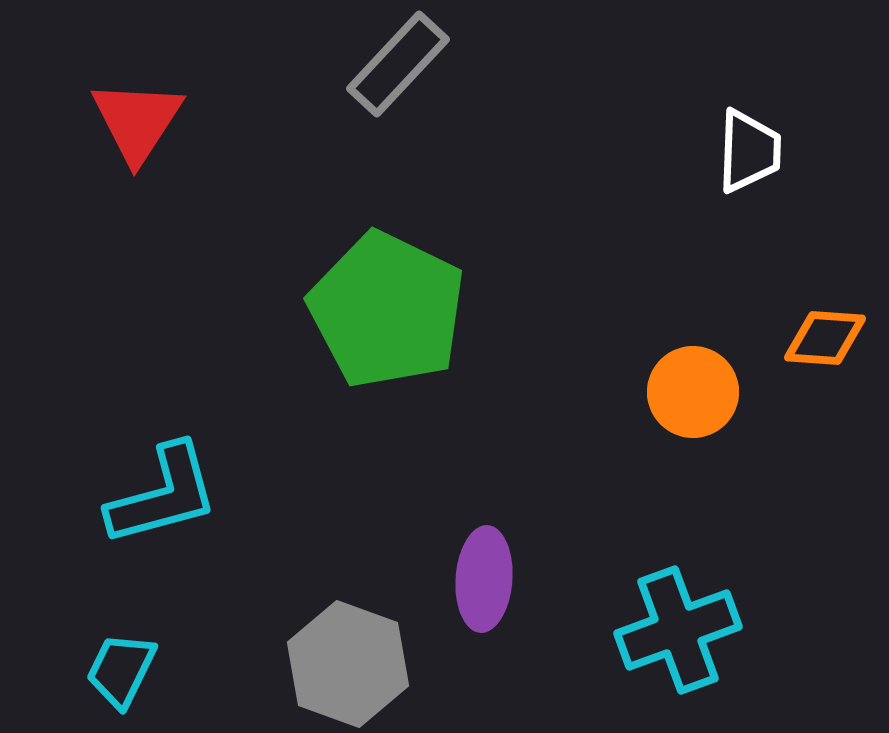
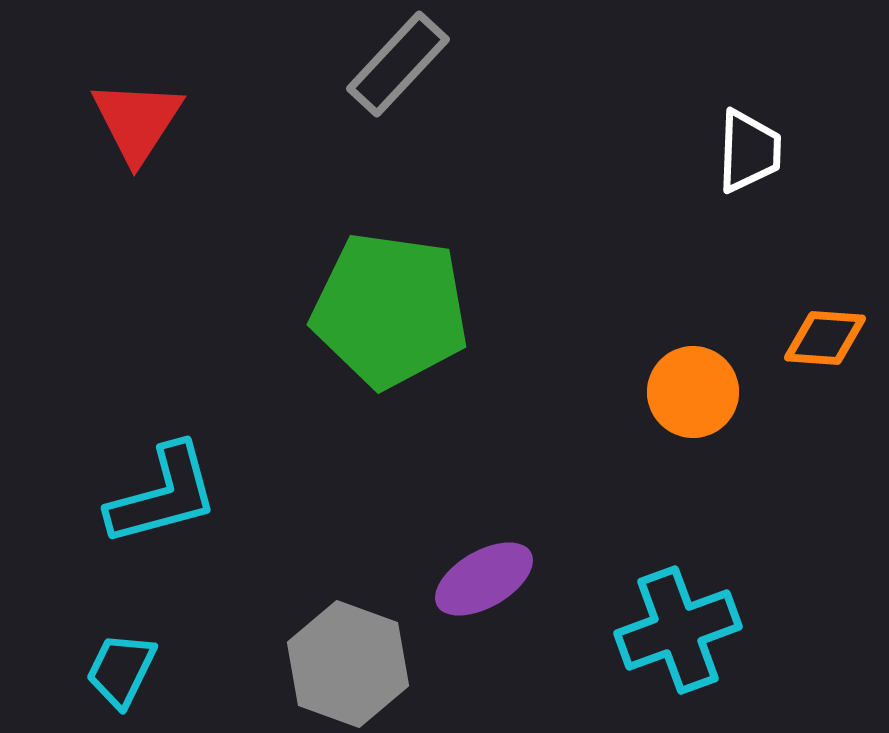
green pentagon: moved 3 px right; rotated 18 degrees counterclockwise
purple ellipse: rotated 56 degrees clockwise
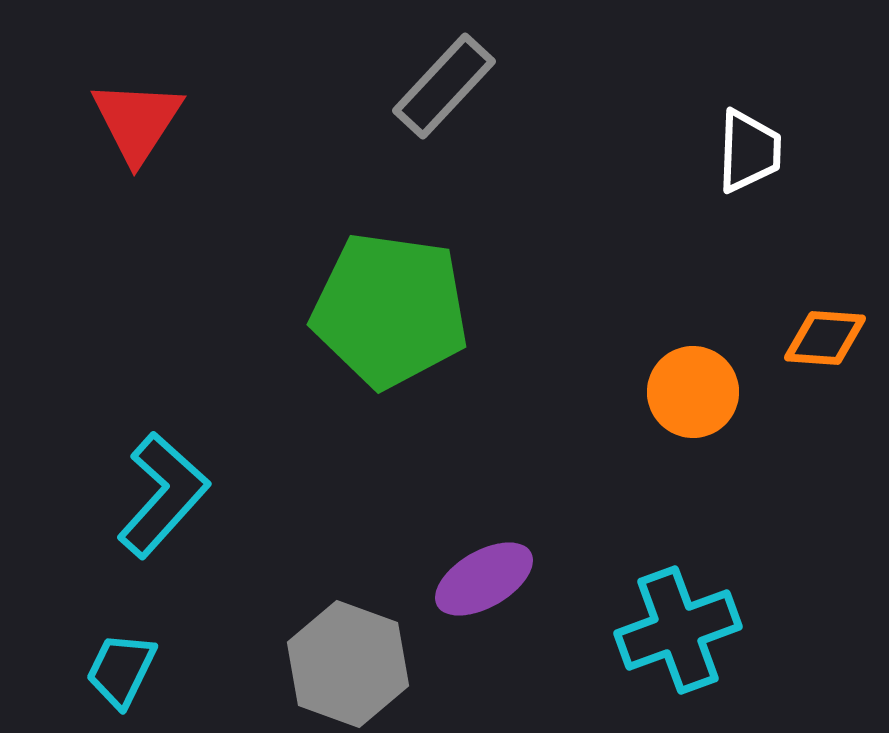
gray rectangle: moved 46 px right, 22 px down
cyan L-shape: rotated 33 degrees counterclockwise
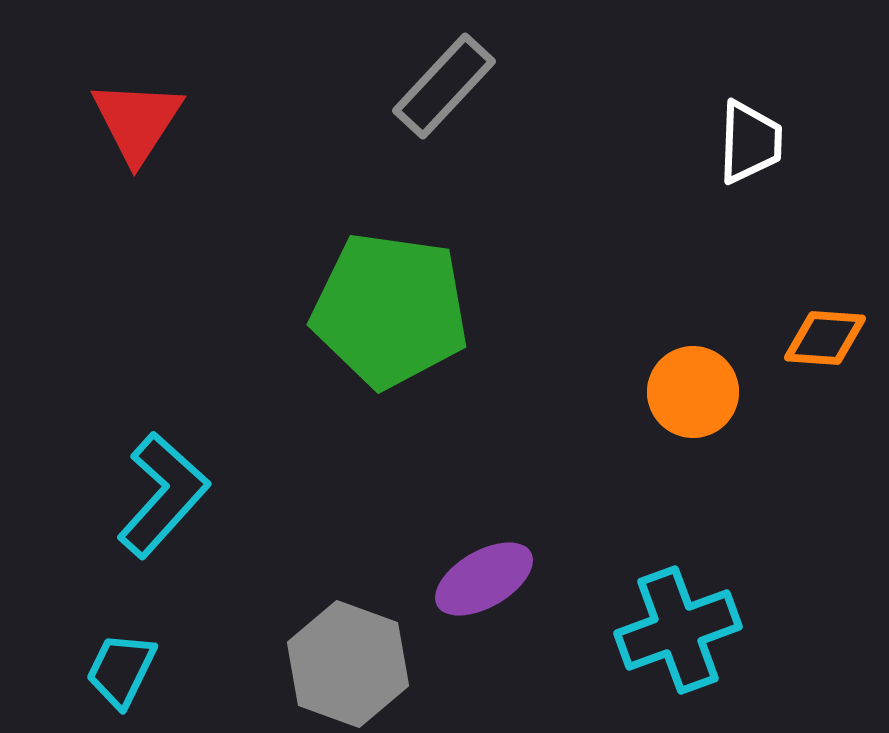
white trapezoid: moved 1 px right, 9 px up
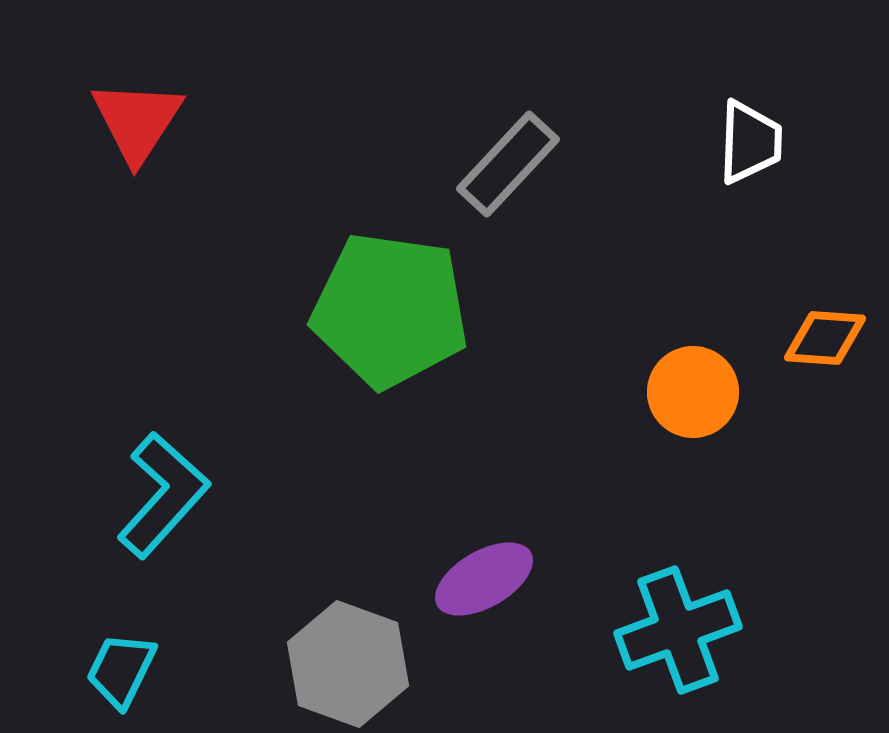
gray rectangle: moved 64 px right, 78 px down
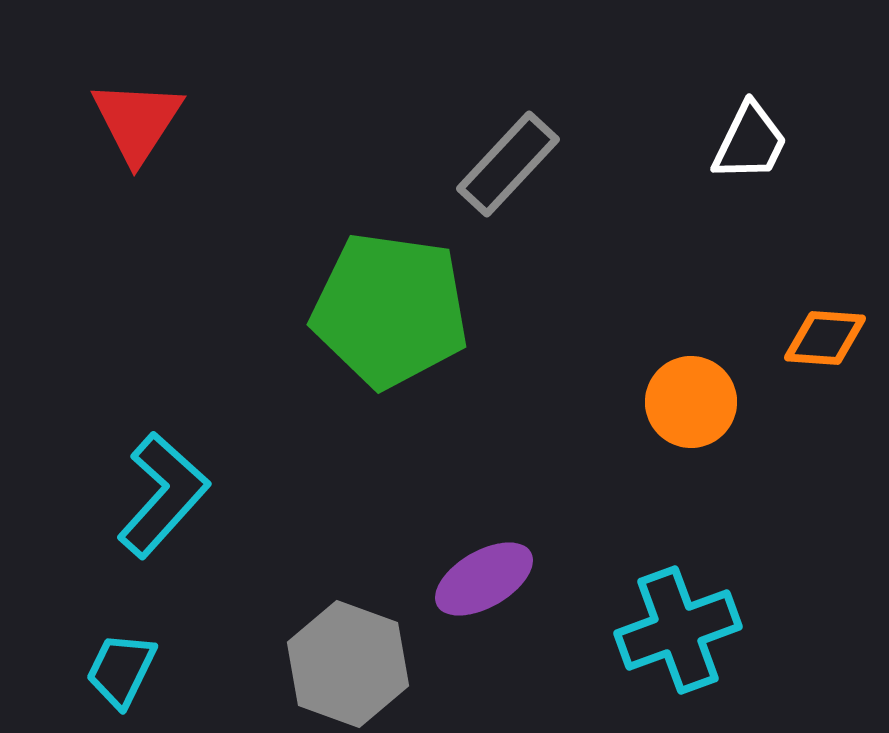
white trapezoid: rotated 24 degrees clockwise
orange circle: moved 2 px left, 10 px down
